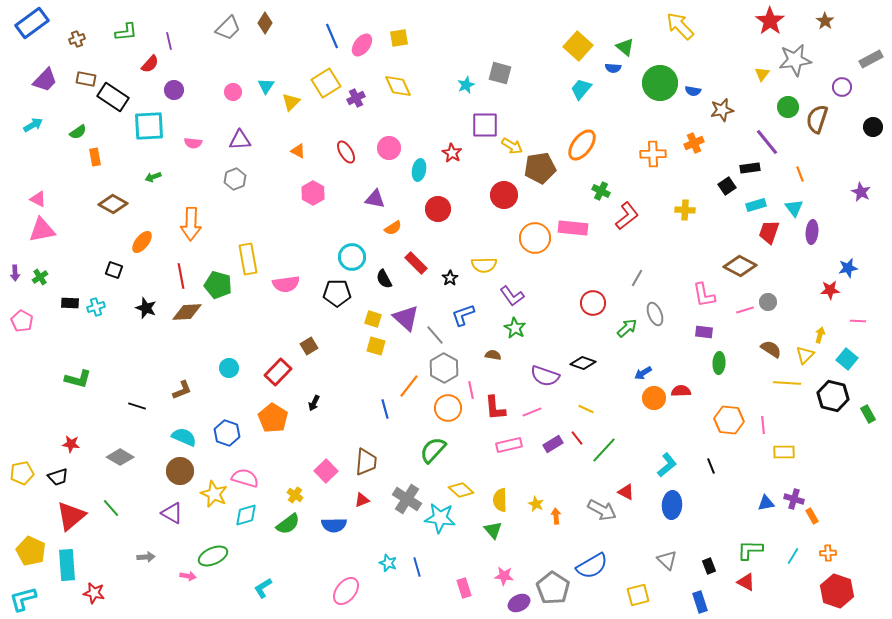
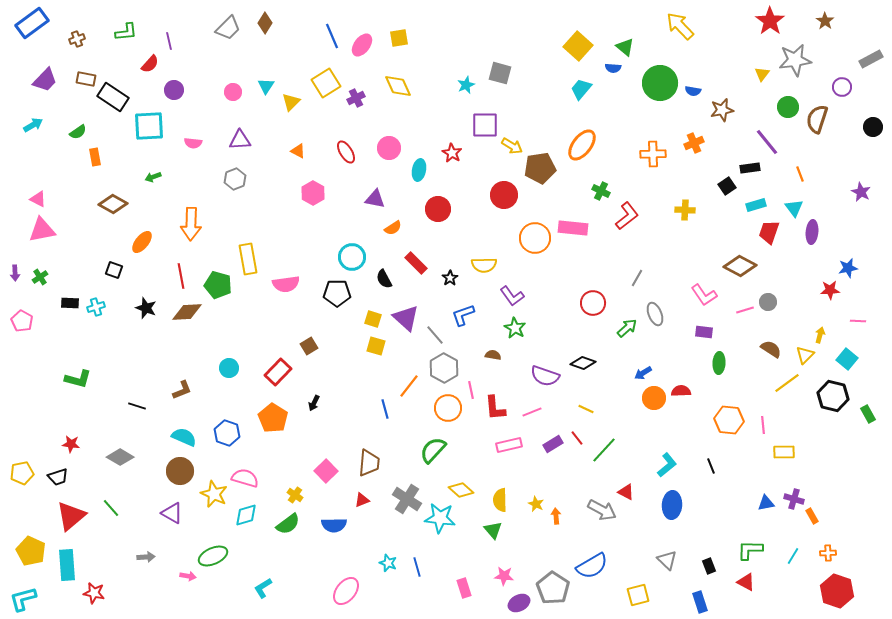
pink L-shape at (704, 295): rotated 24 degrees counterclockwise
yellow line at (787, 383): rotated 40 degrees counterclockwise
brown trapezoid at (366, 462): moved 3 px right, 1 px down
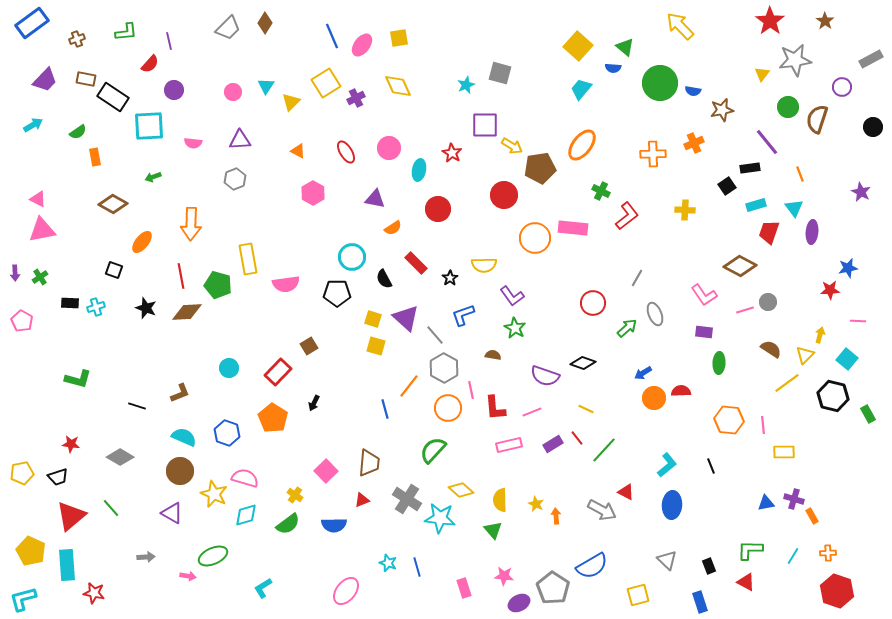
brown L-shape at (182, 390): moved 2 px left, 3 px down
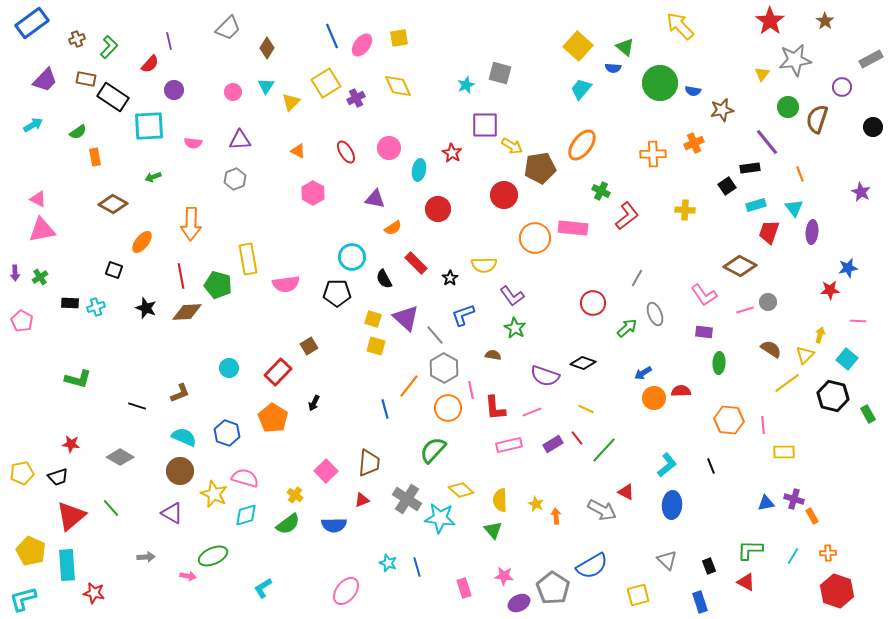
brown diamond at (265, 23): moved 2 px right, 25 px down
green L-shape at (126, 32): moved 17 px left, 15 px down; rotated 40 degrees counterclockwise
